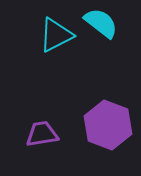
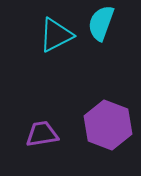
cyan semicircle: rotated 108 degrees counterclockwise
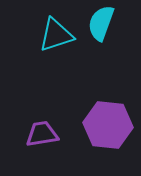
cyan triangle: rotated 9 degrees clockwise
purple hexagon: rotated 15 degrees counterclockwise
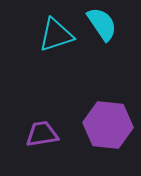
cyan semicircle: moved 1 px right, 1 px down; rotated 126 degrees clockwise
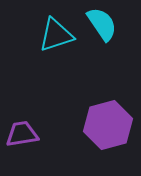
purple hexagon: rotated 21 degrees counterclockwise
purple trapezoid: moved 20 px left
